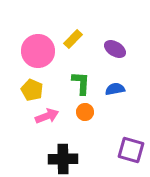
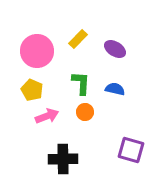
yellow rectangle: moved 5 px right
pink circle: moved 1 px left
blue semicircle: rotated 24 degrees clockwise
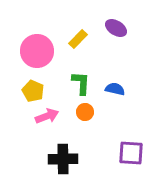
purple ellipse: moved 1 px right, 21 px up
yellow pentagon: moved 1 px right, 1 px down
purple square: moved 3 px down; rotated 12 degrees counterclockwise
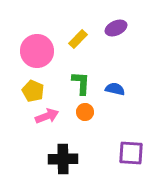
purple ellipse: rotated 55 degrees counterclockwise
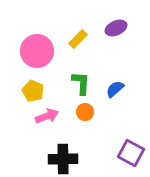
blue semicircle: rotated 54 degrees counterclockwise
purple square: rotated 24 degrees clockwise
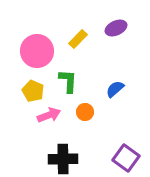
green L-shape: moved 13 px left, 2 px up
pink arrow: moved 2 px right, 1 px up
purple square: moved 5 px left, 5 px down; rotated 8 degrees clockwise
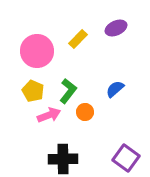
green L-shape: moved 10 px down; rotated 35 degrees clockwise
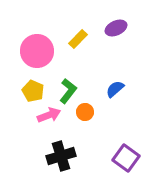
black cross: moved 2 px left, 3 px up; rotated 16 degrees counterclockwise
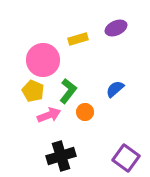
yellow rectangle: rotated 30 degrees clockwise
pink circle: moved 6 px right, 9 px down
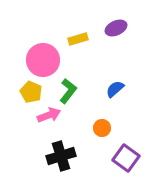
yellow pentagon: moved 2 px left, 1 px down
orange circle: moved 17 px right, 16 px down
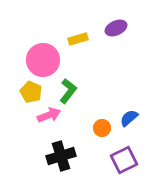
blue semicircle: moved 14 px right, 29 px down
purple square: moved 2 px left, 2 px down; rotated 28 degrees clockwise
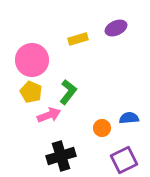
pink circle: moved 11 px left
green L-shape: moved 1 px down
blue semicircle: rotated 36 degrees clockwise
